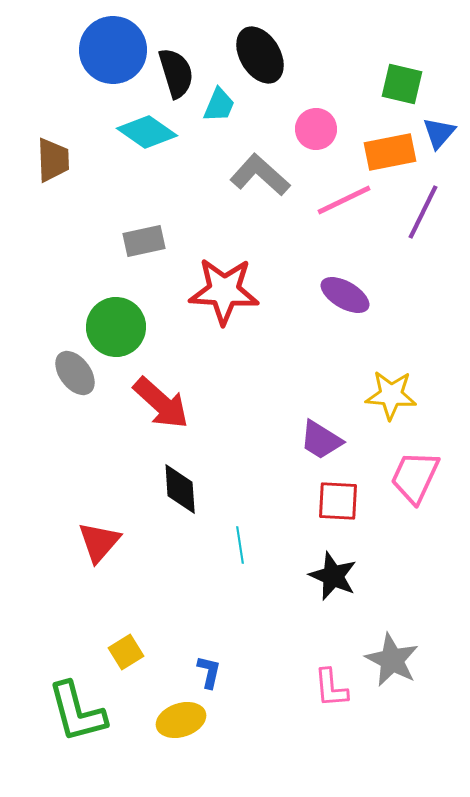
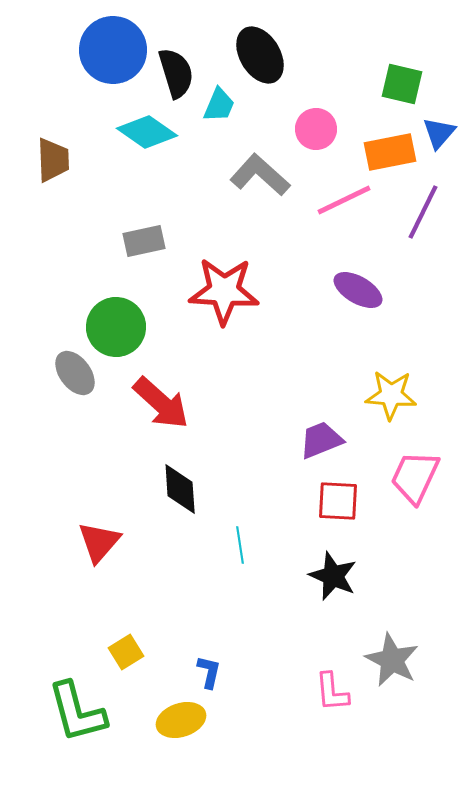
purple ellipse: moved 13 px right, 5 px up
purple trapezoid: rotated 126 degrees clockwise
pink L-shape: moved 1 px right, 4 px down
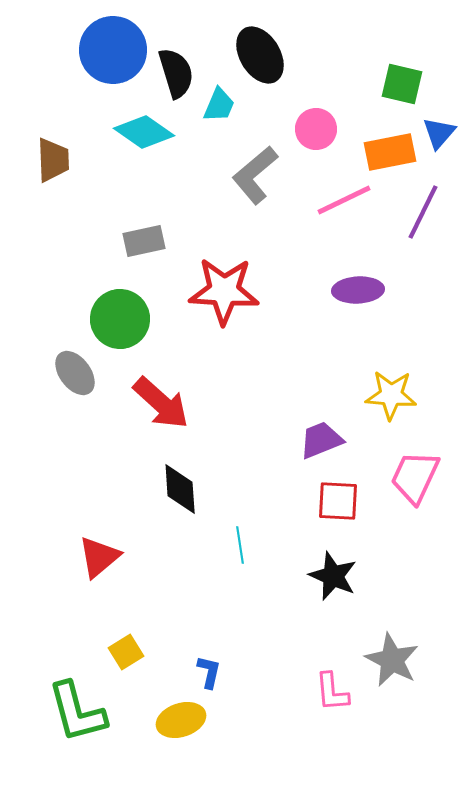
cyan diamond: moved 3 px left
gray L-shape: moved 5 px left; rotated 82 degrees counterclockwise
purple ellipse: rotated 33 degrees counterclockwise
green circle: moved 4 px right, 8 px up
red triangle: moved 15 px down; rotated 9 degrees clockwise
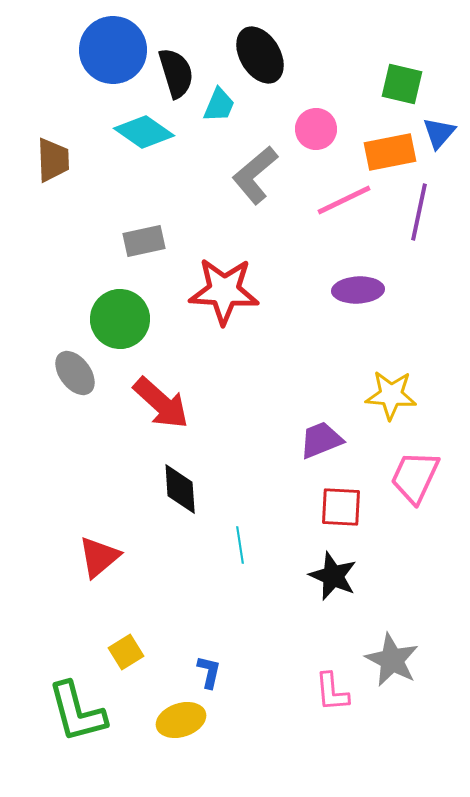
purple line: moved 4 px left; rotated 14 degrees counterclockwise
red square: moved 3 px right, 6 px down
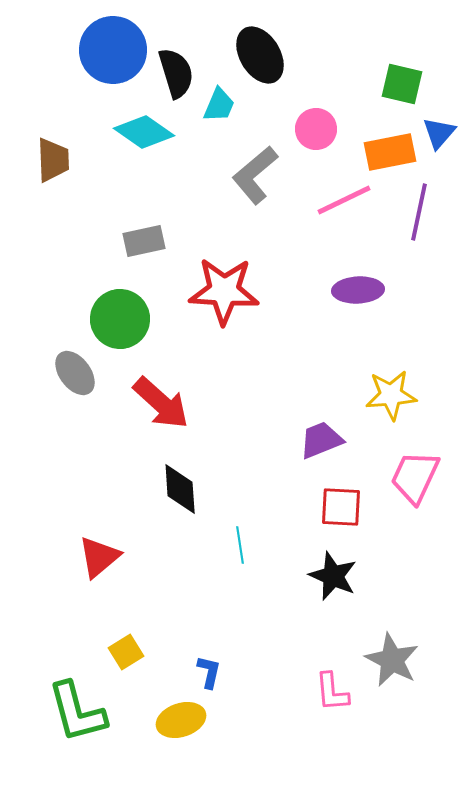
yellow star: rotated 9 degrees counterclockwise
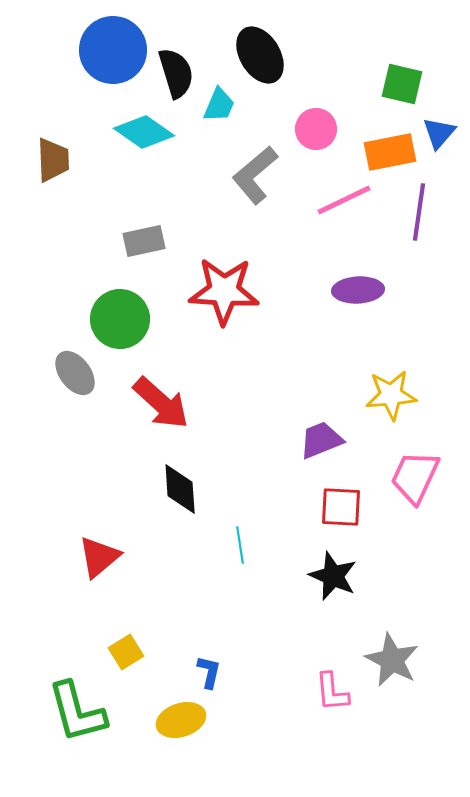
purple line: rotated 4 degrees counterclockwise
